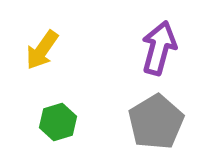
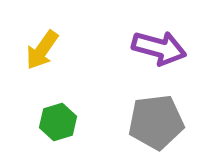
purple arrow: rotated 90 degrees clockwise
gray pentagon: rotated 24 degrees clockwise
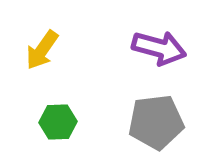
green hexagon: rotated 15 degrees clockwise
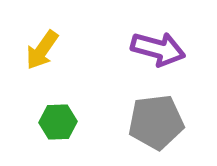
purple arrow: moved 1 px left, 1 px down
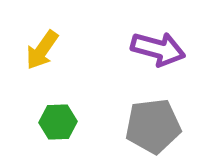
gray pentagon: moved 3 px left, 4 px down
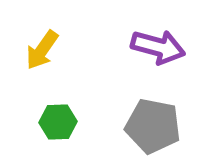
purple arrow: moved 2 px up
gray pentagon: rotated 18 degrees clockwise
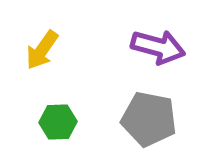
gray pentagon: moved 4 px left, 7 px up
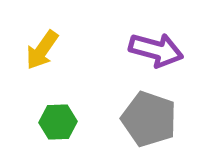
purple arrow: moved 2 px left, 3 px down
gray pentagon: rotated 8 degrees clockwise
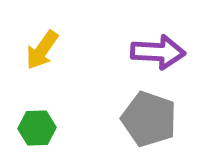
purple arrow: moved 2 px right, 2 px down; rotated 12 degrees counterclockwise
green hexagon: moved 21 px left, 6 px down
